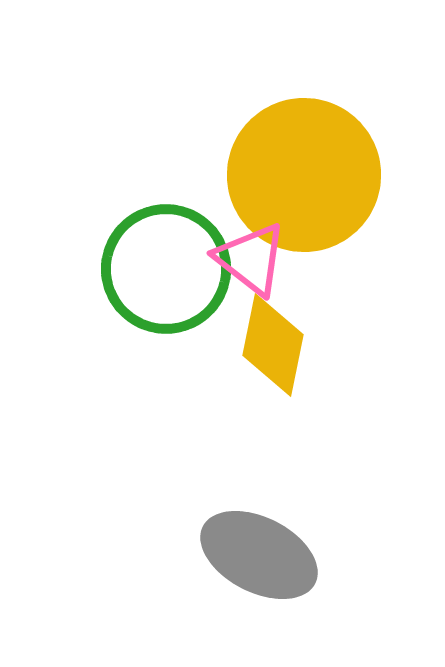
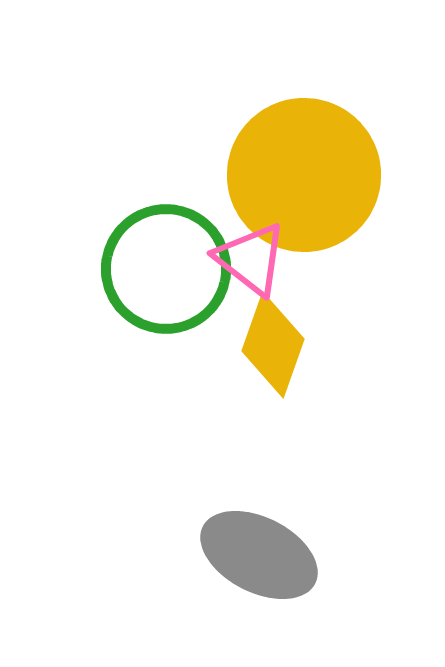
yellow diamond: rotated 8 degrees clockwise
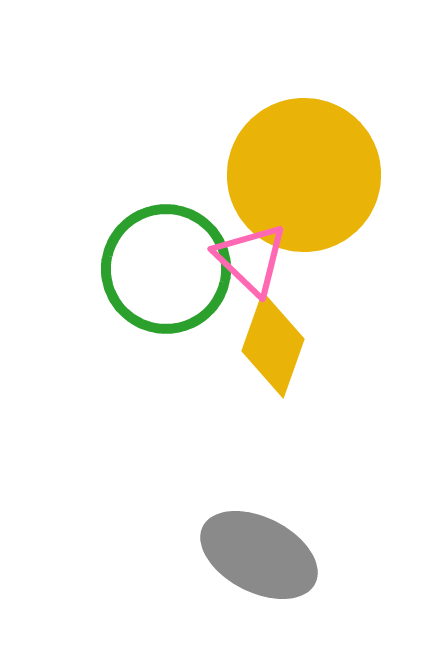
pink triangle: rotated 6 degrees clockwise
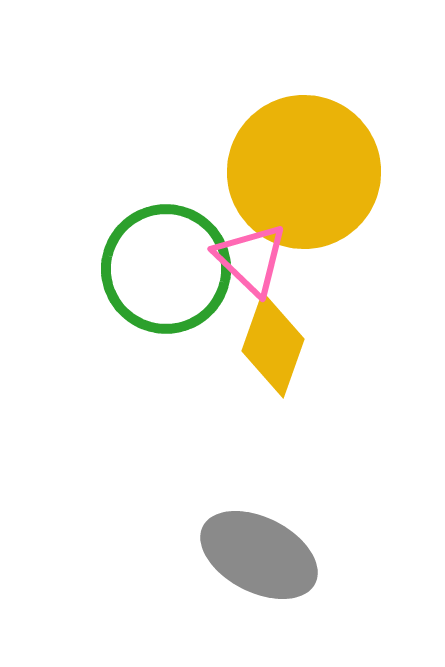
yellow circle: moved 3 px up
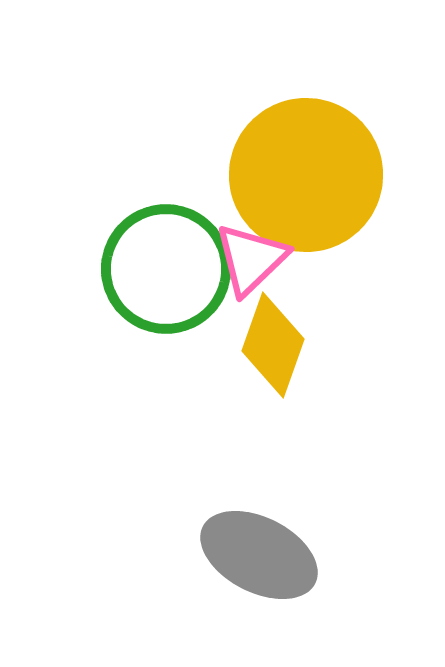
yellow circle: moved 2 px right, 3 px down
pink triangle: rotated 32 degrees clockwise
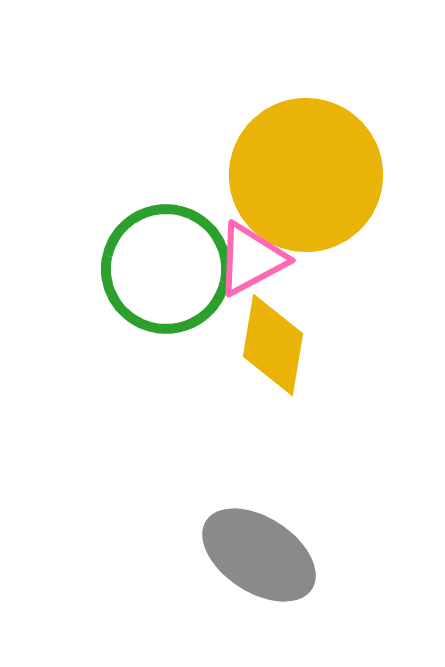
pink triangle: rotated 16 degrees clockwise
yellow diamond: rotated 10 degrees counterclockwise
gray ellipse: rotated 6 degrees clockwise
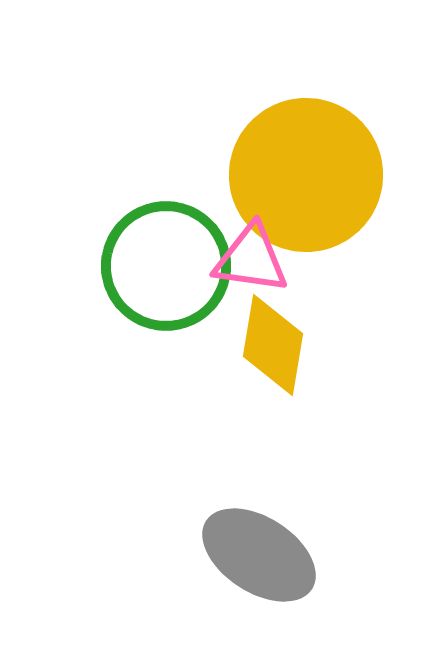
pink triangle: rotated 36 degrees clockwise
green circle: moved 3 px up
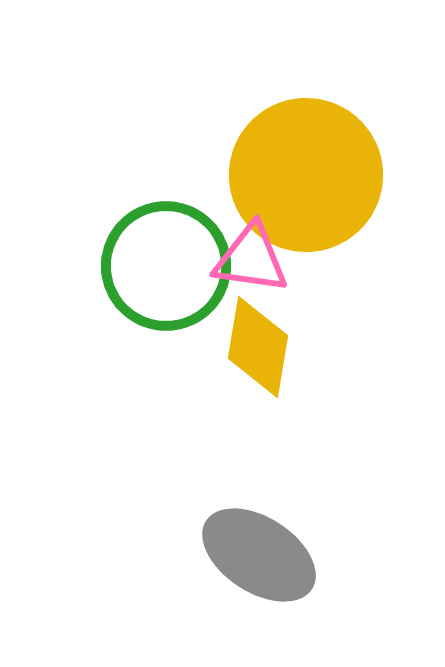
yellow diamond: moved 15 px left, 2 px down
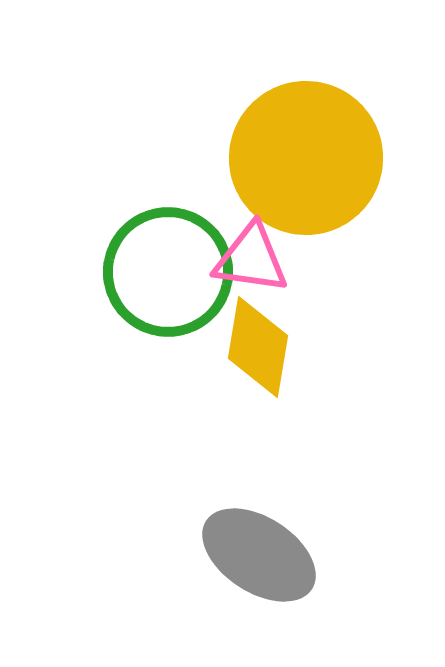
yellow circle: moved 17 px up
green circle: moved 2 px right, 6 px down
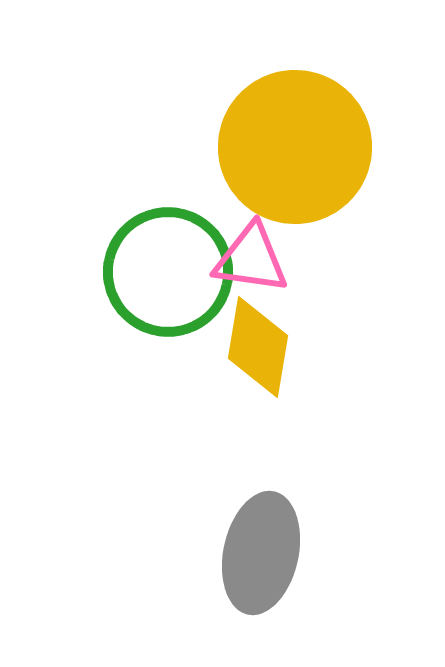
yellow circle: moved 11 px left, 11 px up
gray ellipse: moved 2 px right, 2 px up; rotated 69 degrees clockwise
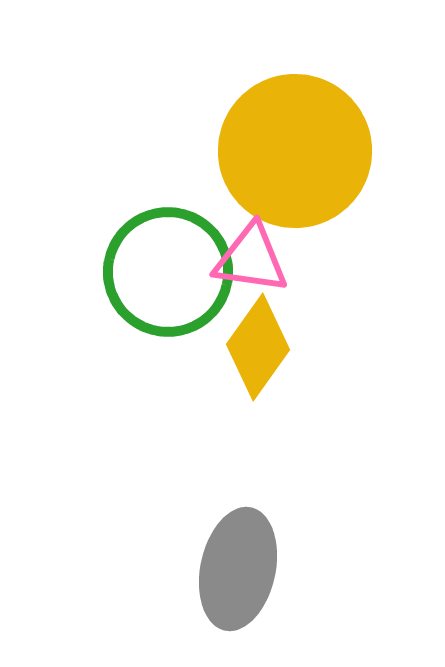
yellow circle: moved 4 px down
yellow diamond: rotated 26 degrees clockwise
gray ellipse: moved 23 px left, 16 px down
